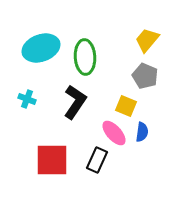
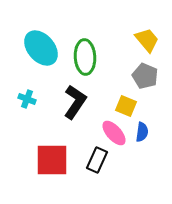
yellow trapezoid: rotated 100 degrees clockwise
cyan ellipse: rotated 69 degrees clockwise
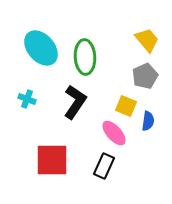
gray pentagon: rotated 25 degrees clockwise
blue semicircle: moved 6 px right, 11 px up
black rectangle: moved 7 px right, 6 px down
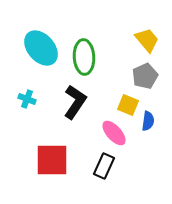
green ellipse: moved 1 px left
yellow square: moved 2 px right, 1 px up
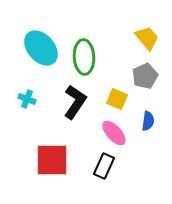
yellow trapezoid: moved 2 px up
yellow square: moved 11 px left, 6 px up
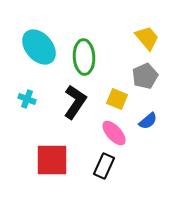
cyan ellipse: moved 2 px left, 1 px up
blue semicircle: rotated 42 degrees clockwise
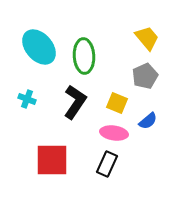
green ellipse: moved 1 px up
yellow square: moved 4 px down
pink ellipse: rotated 40 degrees counterclockwise
black rectangle: moved 3 px right, 2 px up
